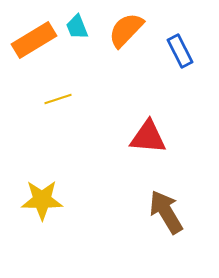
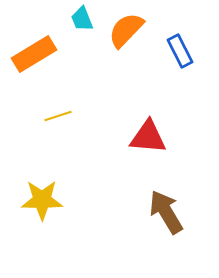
cyan trapezoid: moved 5 px right, 8 px up
orange rectangle: moved 14 px down
yellow line: moved 17 px down
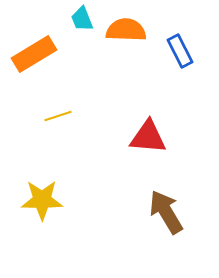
orange semicircle: rotated 48 degrees clockwise
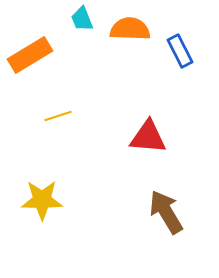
orange semicircle: moved 4 px right, 1 px up
orange rectangle: moved 4 px left, 1 px down
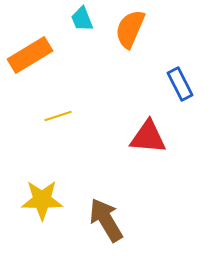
orange semicircle: rotated 69 degrees counterclockwise
blue rectangle: moved 33 px down
brown arrow: moved 60 px left, 8 px down
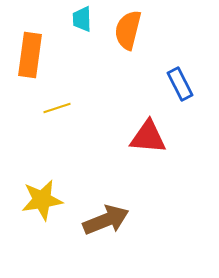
cyan trapezoid: rotated 20 degrees clockwise
orange semicircle: moved 2 px left, 1 px down; rotated 9 degrees counterclockwise
orange rectangle: rotated 51 degrees counterclockwise
yellow line: moved 1 px left, 8 px up
yellow star: rotated 9 degrees counterclockwise
brown arrow: rotated 99 degrees clockwise
